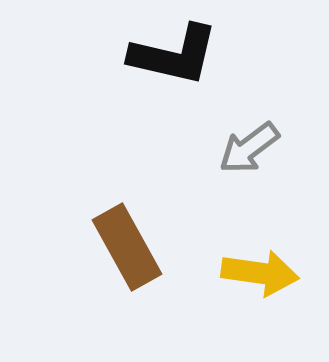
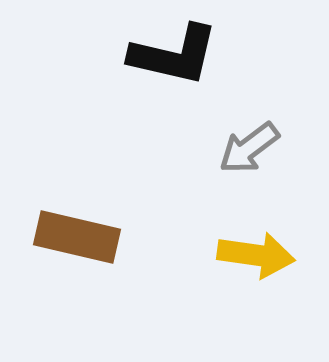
brown rectangle: moved 50 px left, 10 px up; rotated 48 degrees counterclockwise
yellow arrow: moved 4 px left, 18 px up
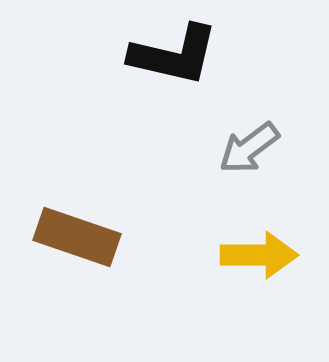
brown rectangle: rotated 6 degrees clockwise
yellow arrow: moved 3 px right; rotated 8 degrees counterclockwise
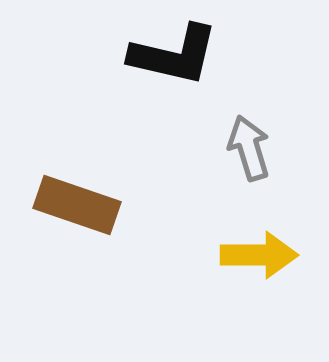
gray arrow: rotated 110 degrees clockwise
brown rectangle: moved 32 px up
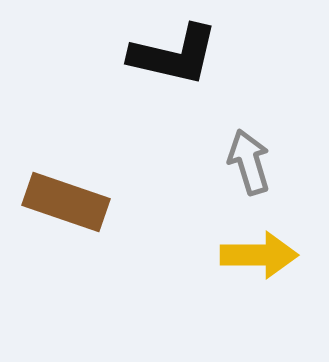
gray arrow: moved 14 px down
brown rectangle: moved 11 px left, 3 px up
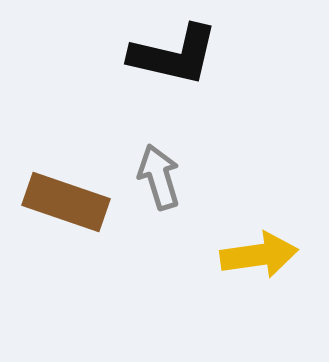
gray arrow: moved 90 px left, 15 px down
yellow arrow: rotated 8 degrees counterclockwise
